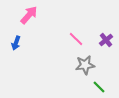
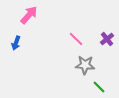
purple cross: moved 1 px right, 1 px up
gray star: rotated 12 degrees clockwise
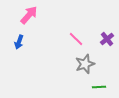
blue arrow: moved 3 px right, 1 px up
gray star: moved 1 px up; rotated 24 degrees counterclockwise
green line: rotated 48 degrees counterclockwise
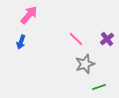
blue arrow: moved 2 px right
green line: rotated 16 degrees counterclockwise
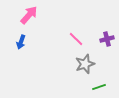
purple cross: rotated 24 degrees clockwise
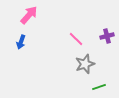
purple cross: moved 3 px up
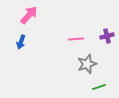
pink line: rotated 49 degrees counterclockwise
gray star: moved 2 px right
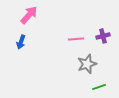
purple cross: moved 4 px left
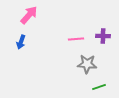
purple cross: rotated 16 degrees clockwise
gray star: rotated 24 degrees clockwise
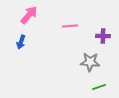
pink line: moved 6 px left, 13 px up
gray star: moved 3 px right, 2 px up
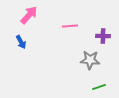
blue arrow: rotated 48 degrees counterclockwise
gray star: moved 2 px up
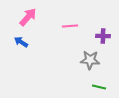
pink arrow: moved 1 px left, 2 px down
blue arrow: rotated 152 degrees clockwise
green line: rotated 32 degrees clockwise
